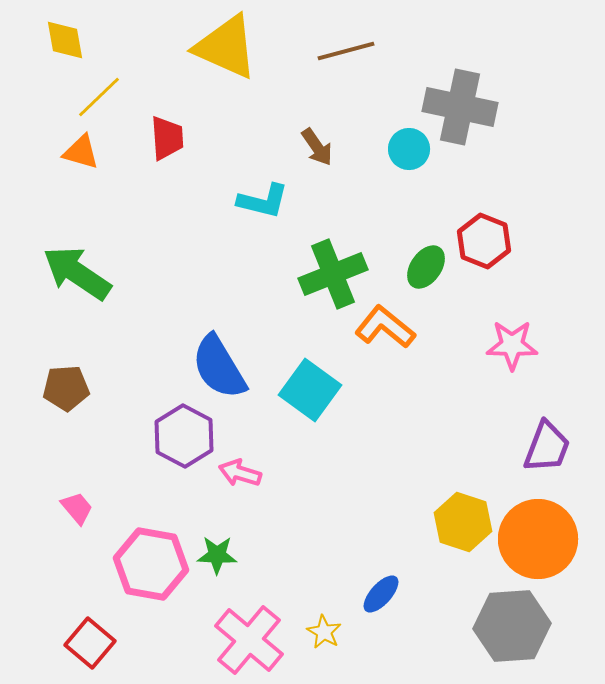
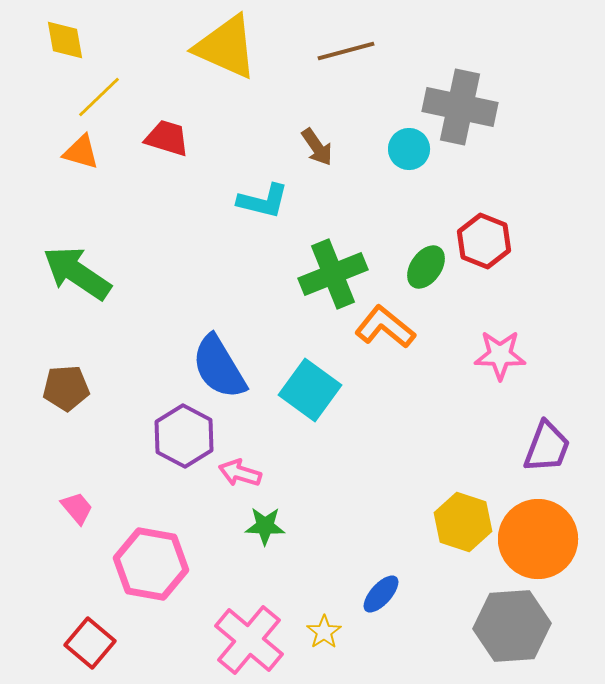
red trapezoid: rotated 69 degrees counterclockwise
pink star: moved 12 px left, 10 px down
green star: moved 48 px right, 29 px up
yellow star: rotated 8 degrees clockwise
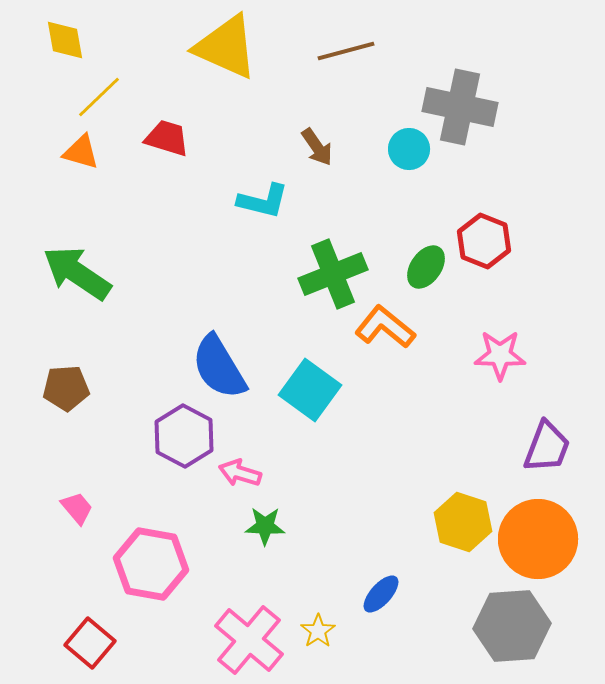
yellow star: moved 6 px left, 1 px up
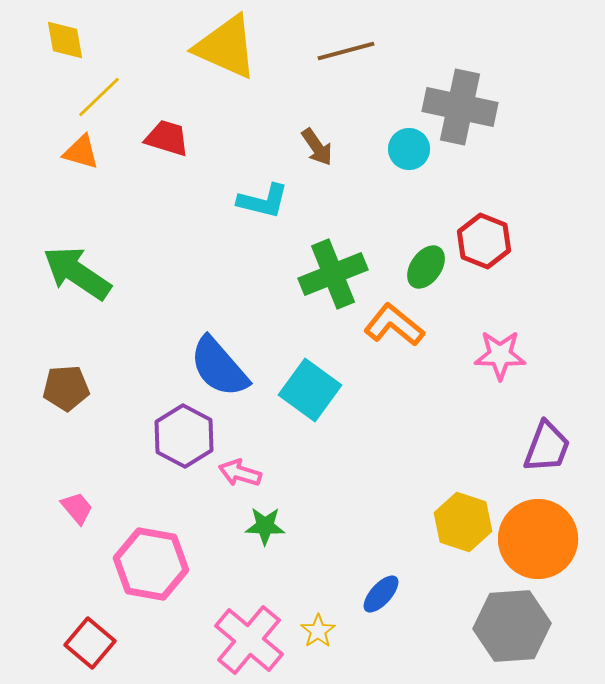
orange L-shape: moved 9 px right, 2 px up
blue semicircle: rotated 10 degrees counterclockwise
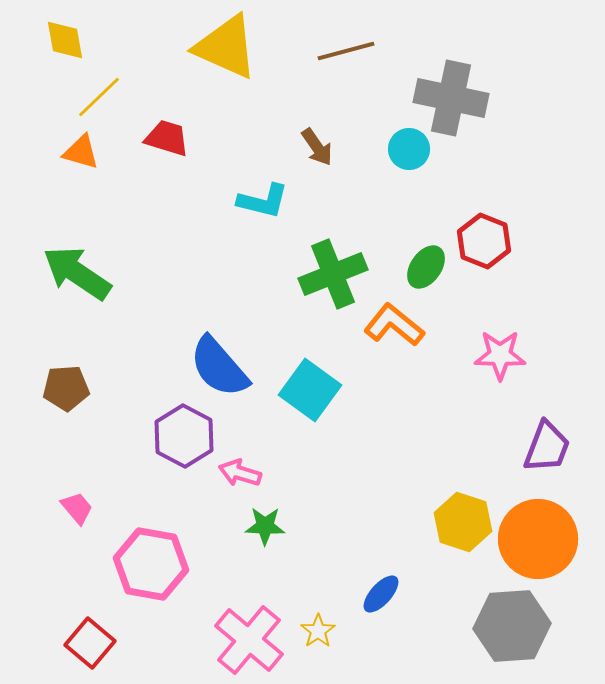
gray cross: moved 9 px left, 9 px up
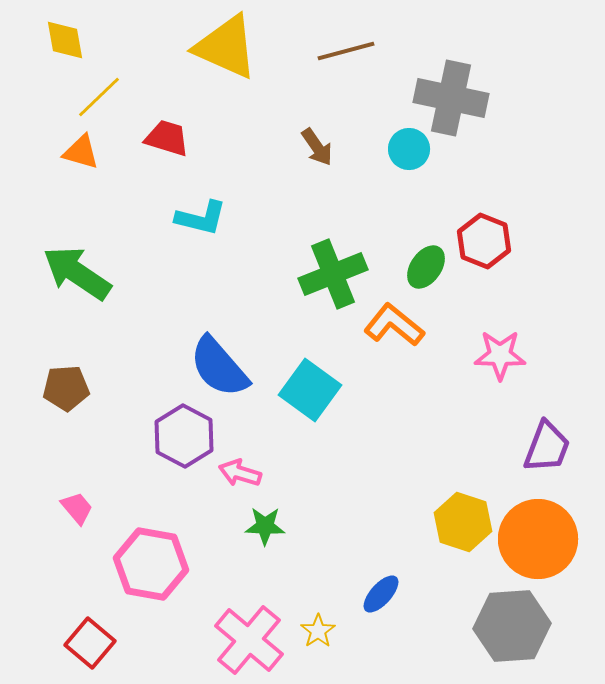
cyan L-shape: moved 62 px left, 17 px down
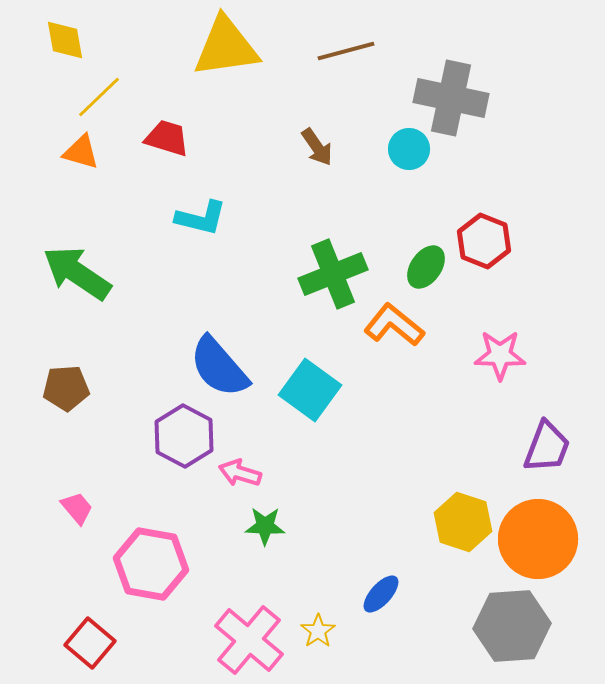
yellow triangle: rotated 32 degrees counterclockwise
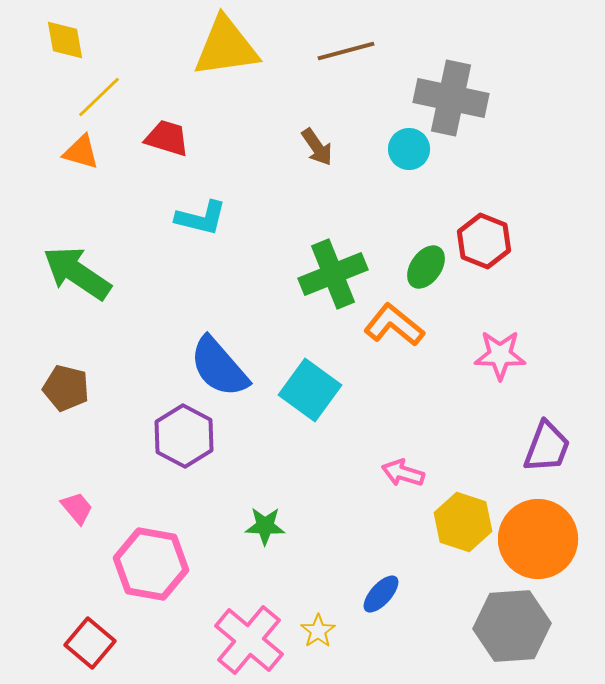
brown pentagon: rotated 18 degrees clockwise
pink arrow: moved 163 px right
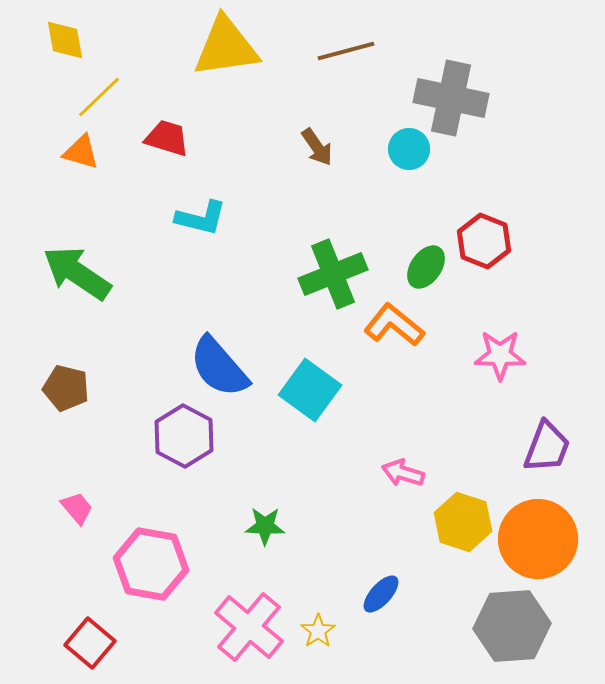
pink cross: moved 13 px up
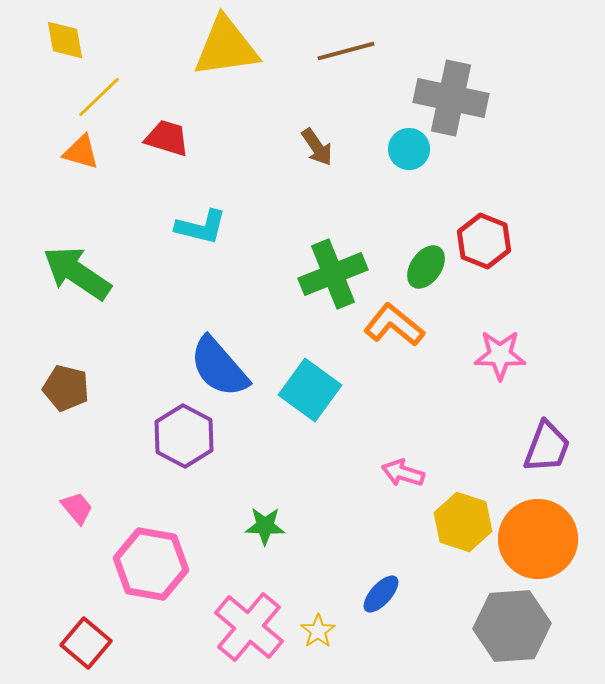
cyan L-shape: moved 9 px down
red square: moved 4 px left
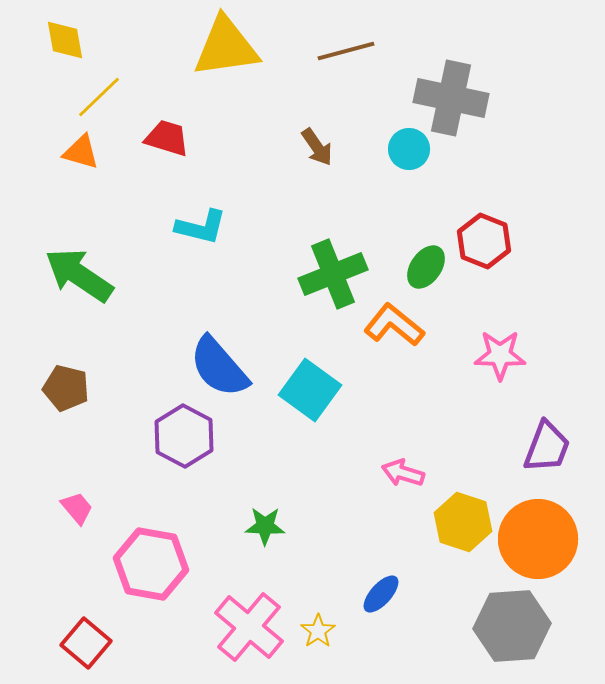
green arrow: moved 2 px right, 2 px down
